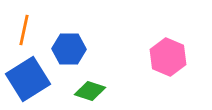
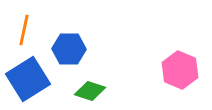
pink hexagon: moved 12 px right, 13 px down
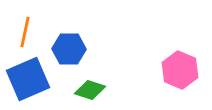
orange line: moved 1 px right, 2 px down
blue square: rotated 9 degrees clockwise
green diamond: moved 1 px up
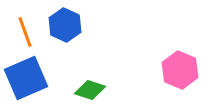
orange line: rotated 32 degrees counterclockwise
blue hexagon: moved 4 px left, 24 px up; rotated 24 degrees clockwise
blue square: moved 2 px left, 1 px up
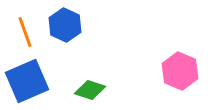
pink hexagon: moved 1 px down
blue square: moved 1 px right, 3 px down
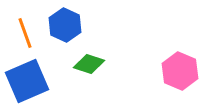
orange line: moved 1 px down
green diamond: moved 1 px left, 26 px up
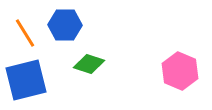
blue hexagon: rotated 24 degrees counterclockwise
orange line: rotated 12 degrees counterclockwise
blue square: moved 1 px left, 1 px up; rotated 9 degrees clockwise
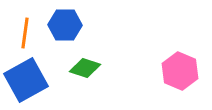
orange line: rotated 40 degrees clockwise
green diamond: moved 4 px left, 4 px down
blue square: rotated 15 degrees counterclockwise
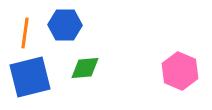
green diamond: rotated 24 degrees counterclockwise
blue square: moved 4 px right, 3 px up; rotated 15 degrees clockwise
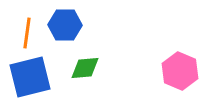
orange line: moved 2 px right
